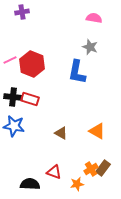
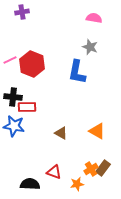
red rectangle: moved 3 px left, 8 px down; rotated 18 degrees counterclockwise
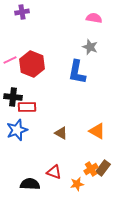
blue star: moved 3 px right, 4 px down; rotated 30 degrees counterclockwise
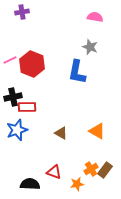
pink semicircle: moved 1 px right, 1 px up
black cross: rotated 18 degrees counterclockwise
brown rectangle: moved 2 px right, 2 px down
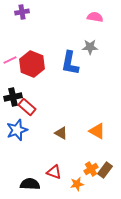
gray star: rotated 21 degrees counterclockwise
blue L-shape: moved 7 px left, 9 px up
red rectangle: rotated 42 degrees clockwise
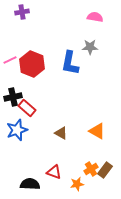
red rectangle: moved 1 px down
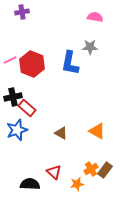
red triangle: rotated 21 degrees clockwise
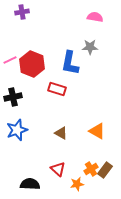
red rectangle: moved 30 px right, 19 px up; rotated 24 degrees counterclockwise
red triangle: moved 4 px right, 3 px up
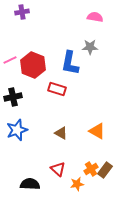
red hexagon: moved 1 px right, 1 px down
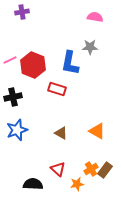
black semicircle: moved 3 px right
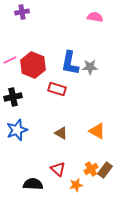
gray star: moved 20 px down
orange star: moved 1 px left, 1 px down
